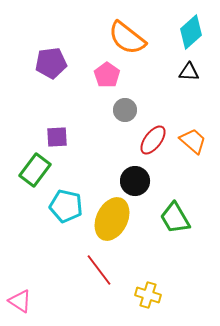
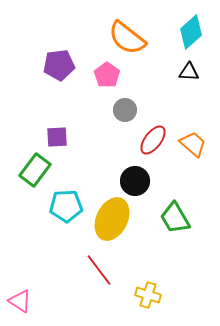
purple pentagon: moved 8 px right, 2 px down
orange trapezoid: moved 3 px down
cyan pentagon: rotated 16 degrees counterclockwise
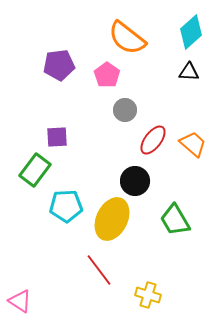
green trapezoid: moved 2 px down
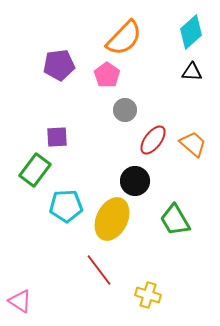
orange semicircle: moved 3 px left; rotated 84 degrees counterclockwise
black triangle: moved 3 px right
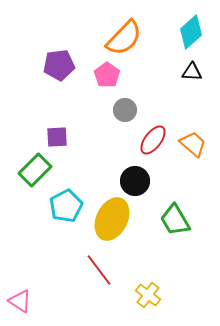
green rectangle: rotated 8 degrees clockwise
cyan pentagon: rotated 24 degrees counterclockwise
yellow cross: rotated 20 degrees clockwise
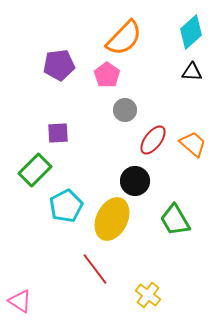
purple square: moved 1 px right, 4 px up
red line: moved 4 px left, 1 px up
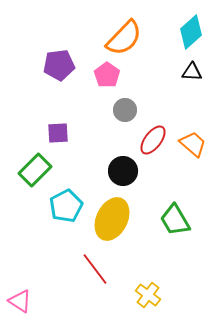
black circle: moved 12 px left, 10 px up
